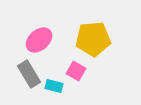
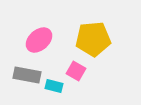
gray rectangle: moved 2 px left, 1 px down; rotated 48 degrees counterclockwise
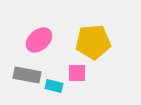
yellow pentagon: moved 3 px down
pink square: moved 1 px right, 2 px down; rotated 30 degrees counterclockwise
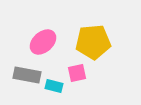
pink ellipse: moved 4 px right, 2 px down
pink square: rotated 12 degrees counterclockwise
